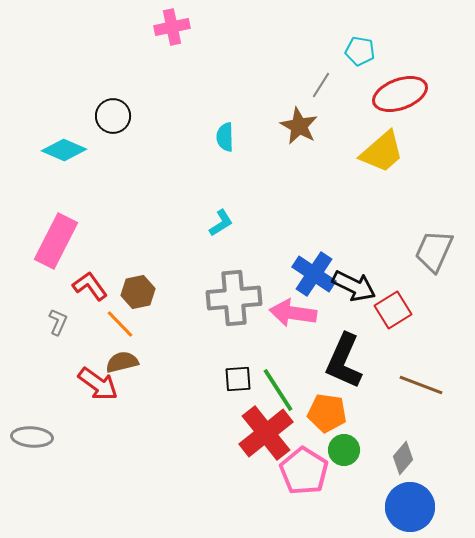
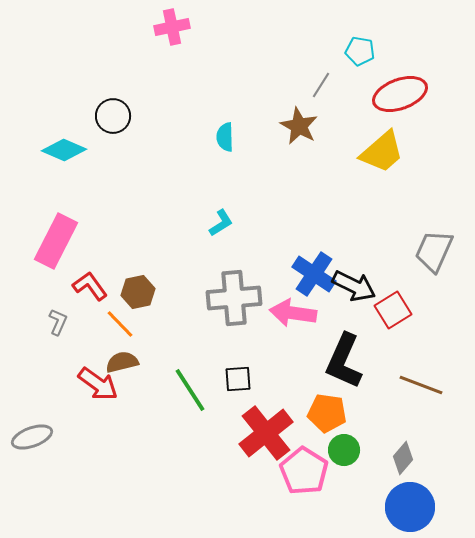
green line: moved 88 px left
gray ellipse: rotated 24 degrees counterclockwise
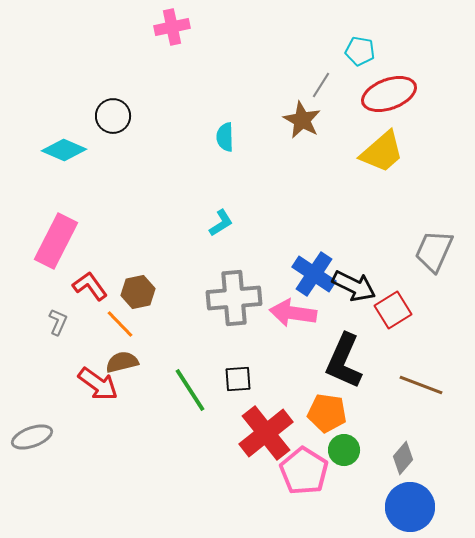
red ellipse: moved 11 px left
brown star: moved 3 px right, 6 px up
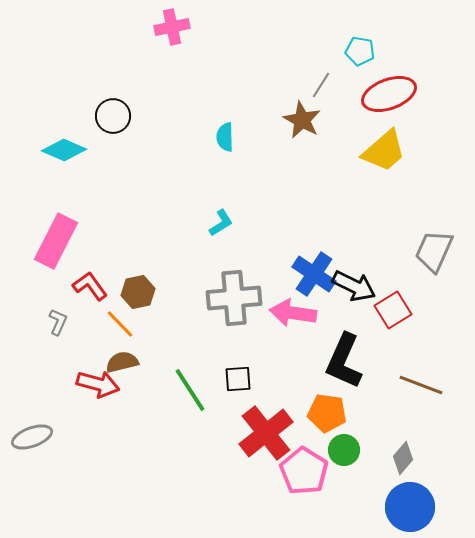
yellow trapezoid: moved 2 px right, 1 px up
red arrow: rotated 21 degrees counterclockwise
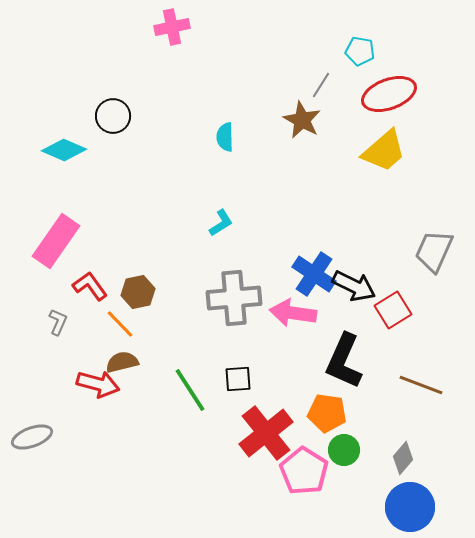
pink rectangle: rotated 8 degrees clockwise
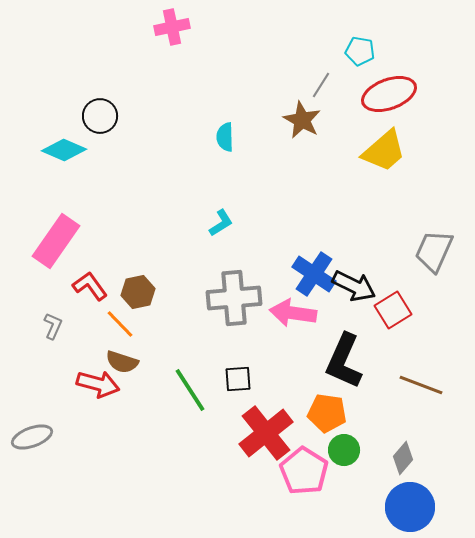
black circle: moved 13 px left
gray L-shape: moved 5 px left, 4 px down
brown semicircle: rotated 148 degrees counterclockwise
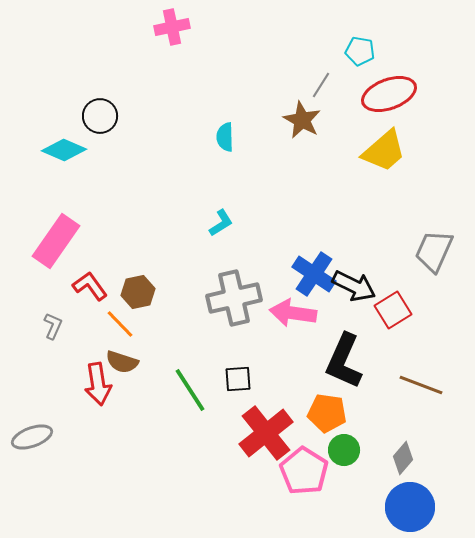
gray cross: rotated 8 degrees counterclockwise
red arrow: rotated 66 degrees clockwise
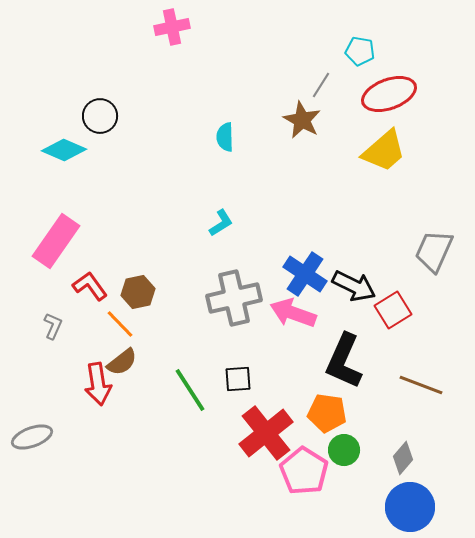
blue cross: moved 9 px left
pink arrow: rotated 12 degrees clockwise
brown semicircle: rotated 56 degrees counterclockwise
